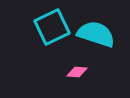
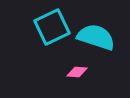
cyan semicircle: moved 3 px down
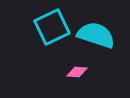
cyan semicircle: moved 2 px up
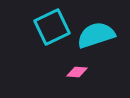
cyan semicircle: rotated 36 degrees counterclockwise
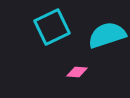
cyan semicircle: moved 11 px right
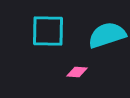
cyan square: moved 4 px left, 4 px down; rotated 27 degrees clockwise
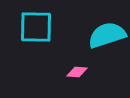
cyan square: moved 12 px left, 4 px up
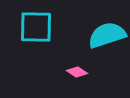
pink diamond: rotated 30 degrees clockwise
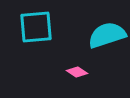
cyan square: rotated 6 degrees counterclockwise
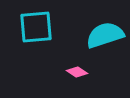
cyan semicircle: moved 2 px left
